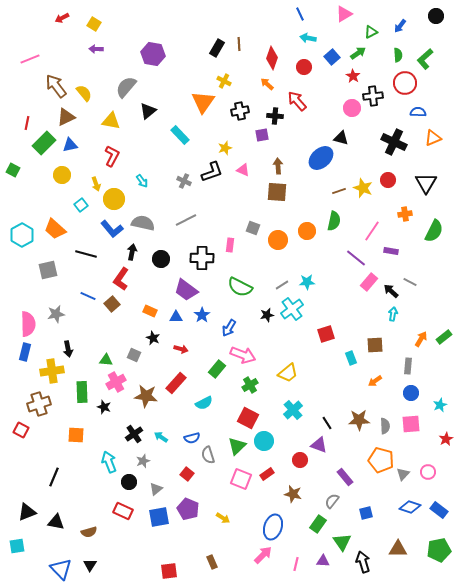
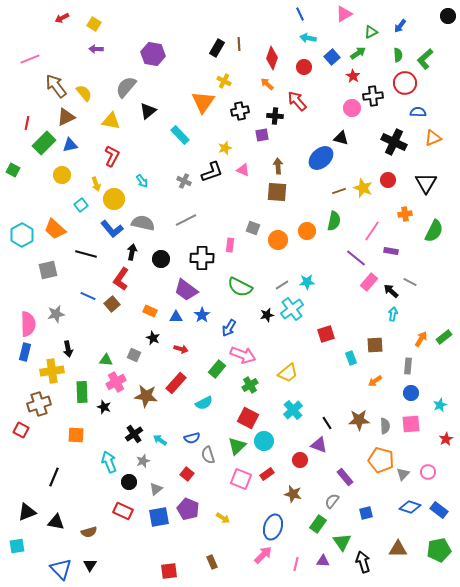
black circle at (436, 16): moved 12 px right
cyan arrow at (161, 437): moved 1 px left, 3 px down
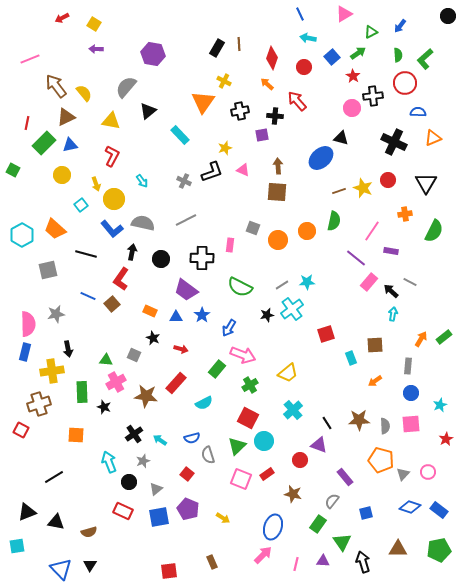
black line at (54, 477): rotated 36 degrees clockwise
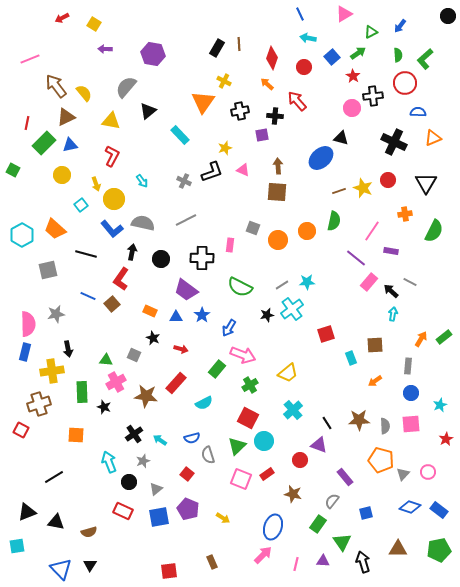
purple arrow at (96, 49): moved 9 px right
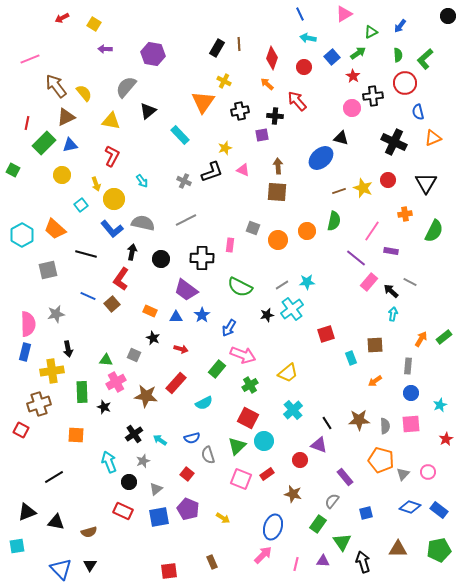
blue semicircle at (418, 112): rotated 105 degrees counterclockwise
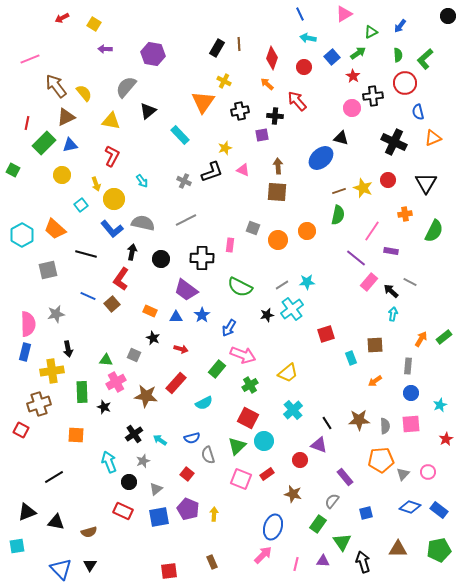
green semicircle at (334, 221): moved 4 px right, 6 px up
orange pentagon at (381, 460): rotated 20 degrees counterclockwise
yellow arrow at (223, 518): moved 9 px left, 4 px up; rotated 120 degrees counterclockwise
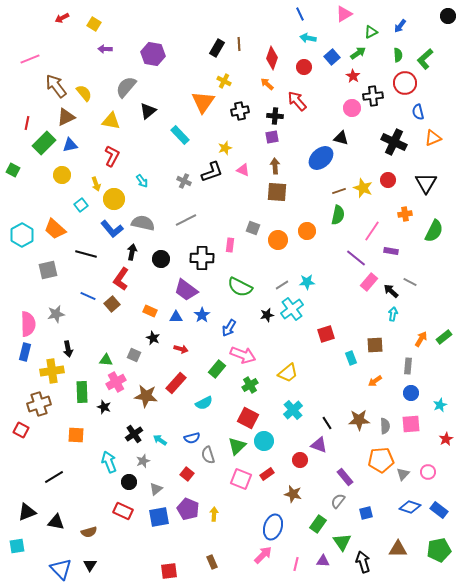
purple square at (262, 135): moved 10 px right, 2 px down
brown arrow at (278, 166): moved 3 px left
gray semicircle at (332, 501): moved 6 px right
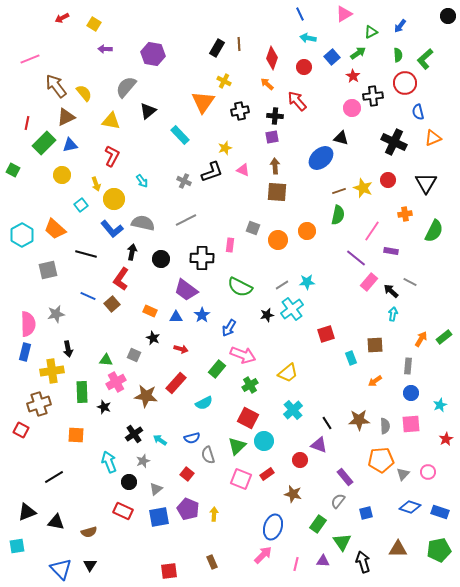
blue rectangle at (439, 510): moved 1 px right, 2 px down; rotated 18 degrees counterclockwise
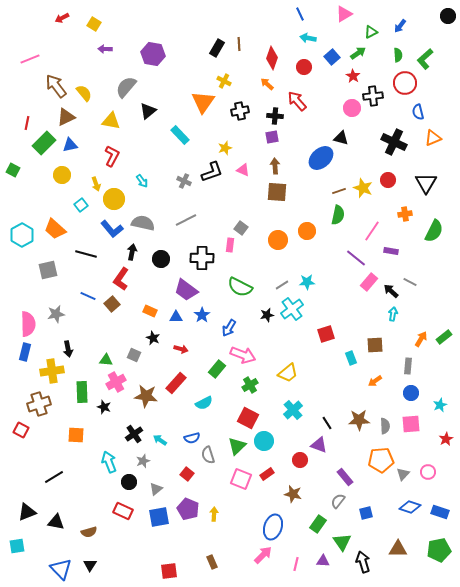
gray square at (253, 228): moved 12 px left; rotated 16 degrees clockwise
